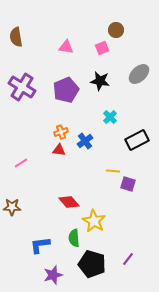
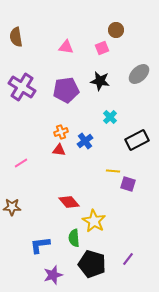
purple pentagon: rotated 15 degrees clockwise
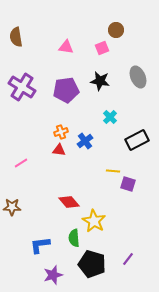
gray ellipse: moved 1 px left, 3 px down; rotated 70 degrees counterclockwise
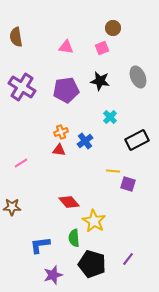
brown circle: moved 3 px left, 2 px up
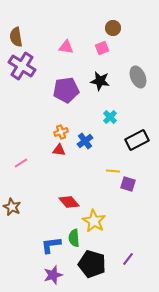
purple cross: moved 21 px up
brown star: rotated 24 degrees clockwise
blue L-shape: moved 11 px right
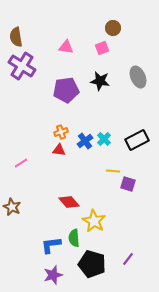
cyan cross: moved 6 px left, 22 px down
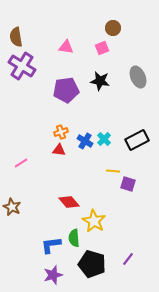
blue cross: rotated 21 degrees counterclockwise
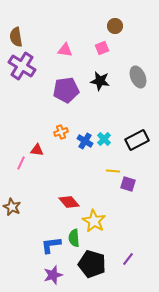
brown circle: moved 2 px right, 2 px up
pink triangle: moved 1 px left, 3 px down
red triangle: moved 22 px left
pink line: rotated 32 degrees counterclockwise
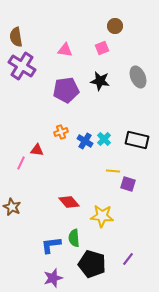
black rectangle: rotated 40 degrees clockwise
yellow star: moved 8 px right, 5 px up; rotated 25 degrees counterclockwise
purple star: moved 3 px down
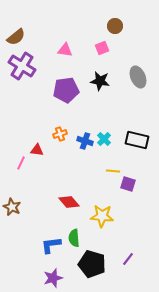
brown semicircle: rotated 120 degrees counterclockwise
orange cross: moved 1 px left, 2 px down
blue cross: rotated 14 degrees counterclockwise
